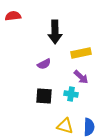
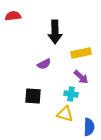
black square: moved 11 px left
yellow triangle: moved 12 px up
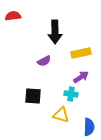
purple semicircle: moved 3 px up
purple arrow: rotated 77 degrees counterclockwise
yellow triangle: moved 4 px left, 1 px down
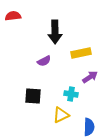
purple arrow: moved 9 px right
yellow triangle: rotated 42 degrees counterclockwise
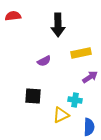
black arrow: moved 3 px right, 7 px up
cyan cross: moved 4 px right, 6 px down
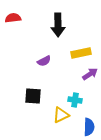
red semicircle: moved 2 px down
purple arrow: moved 3 px up
